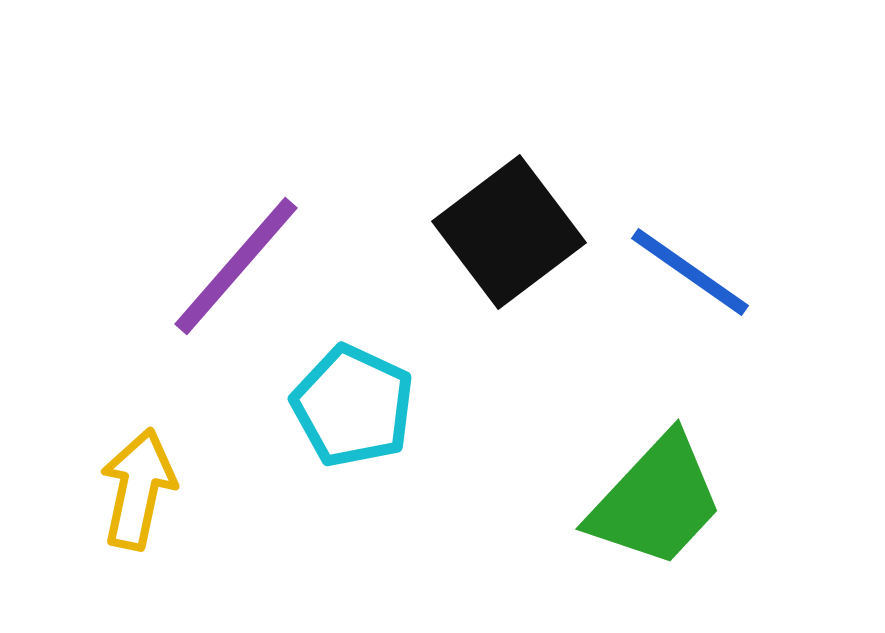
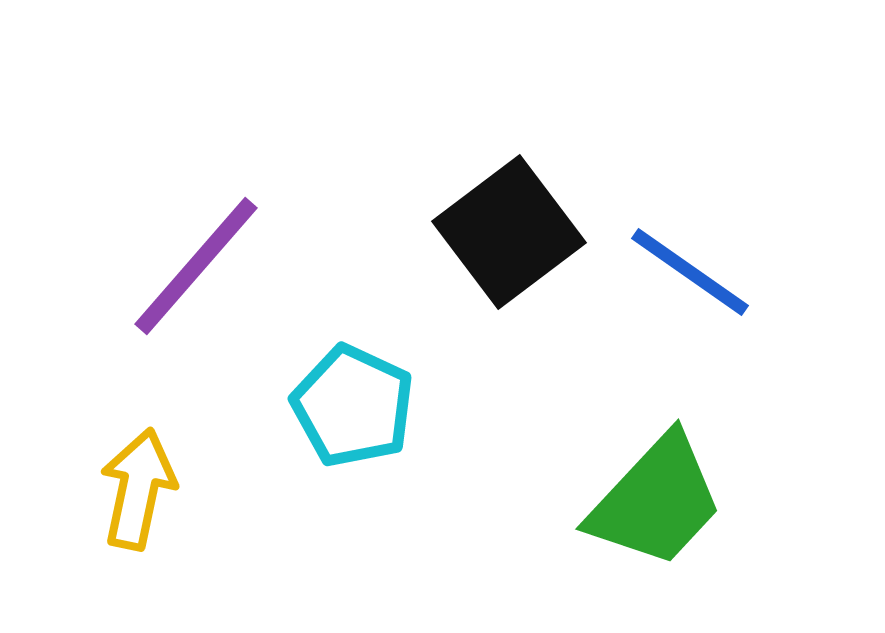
purple line: moved 40 px left
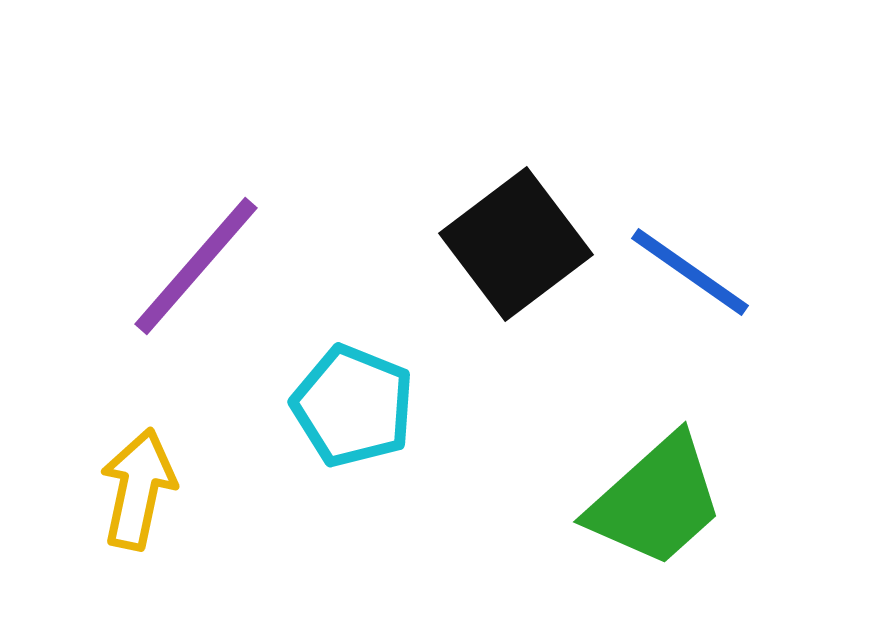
black square: moved 7 px right, 12 px down
cyan pentagon: rotated 3 degrees counterclockwise
green trapezoid: rotated 5 degrees clockwise
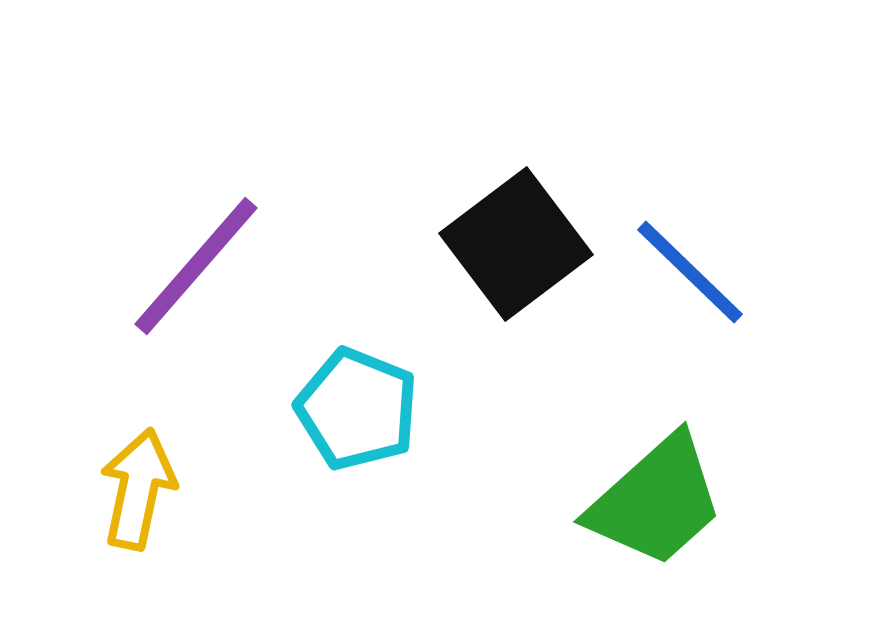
blue line: rotated 9 degrees clockwise
cyan pentagon: moved 4 px right, 3 px down
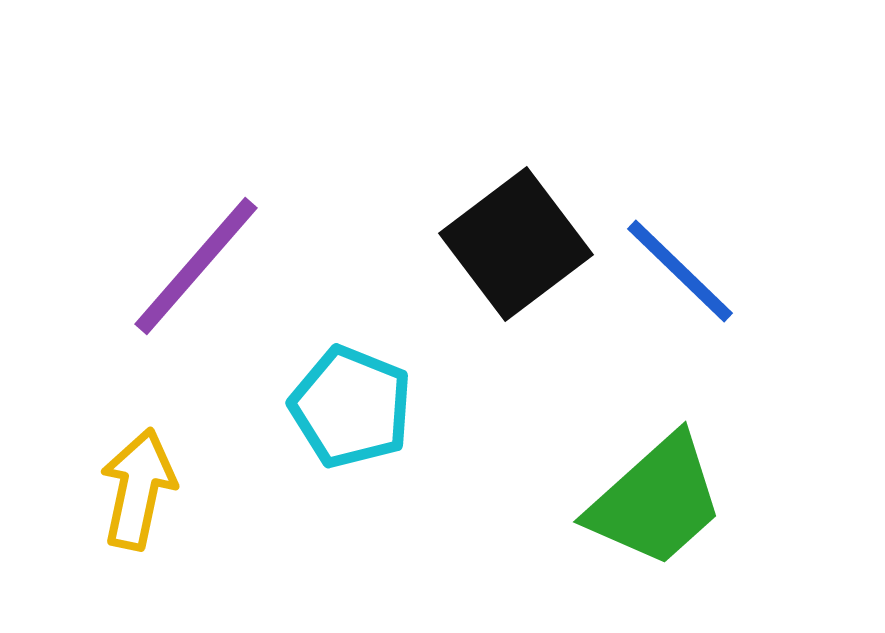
blue line: moved 10 px left, 1 px up
cyan pentagon: moved 6 px left, 2 px up
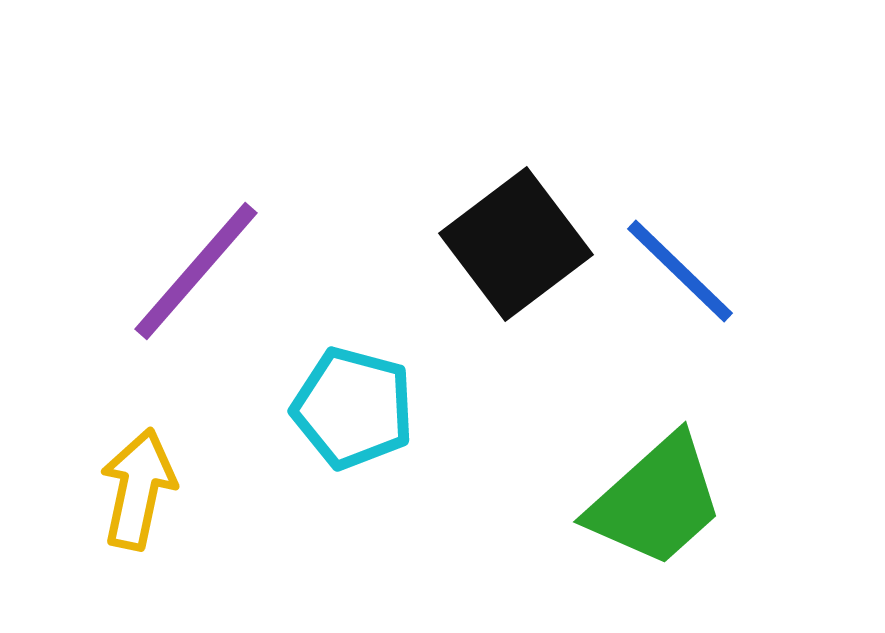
purple line: moved 5 px down
cyan pentagon: moved 2 px right, 1 px down; rotated 7 degrees counterclockwise
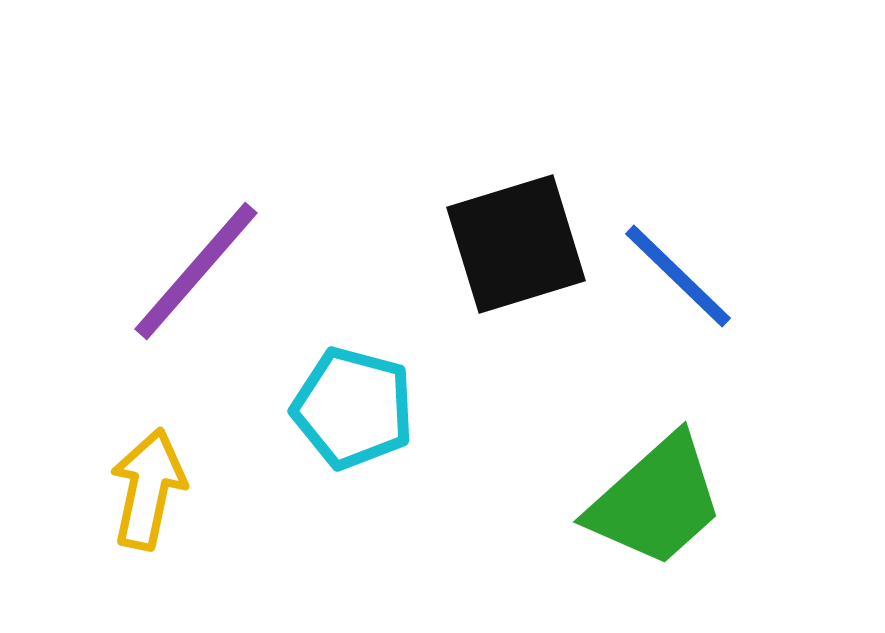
black square: rotated 20 degrees clockwise
blue line: moved 2 px left, 5 px down
yellow arrow: moved 10 px right
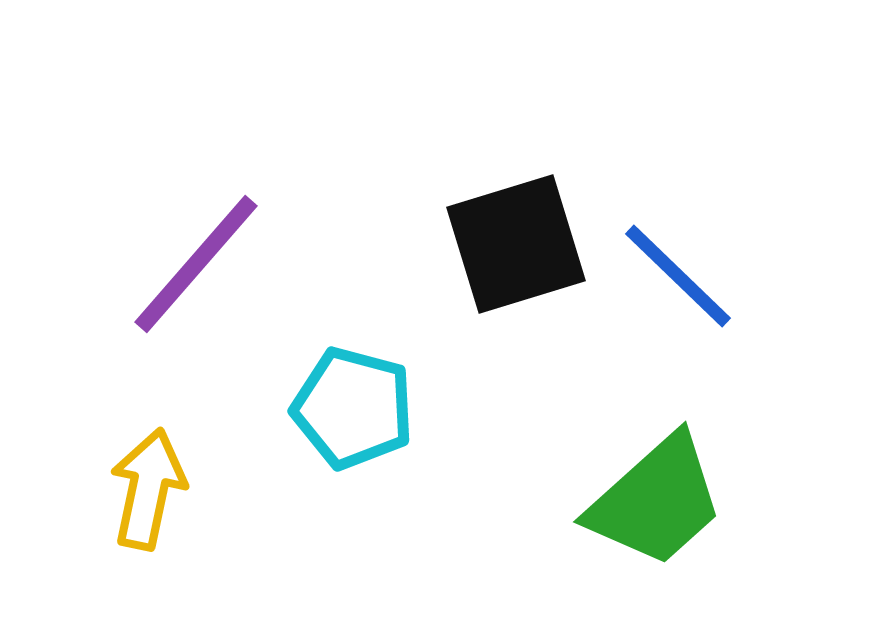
purple line: moved 7 px up
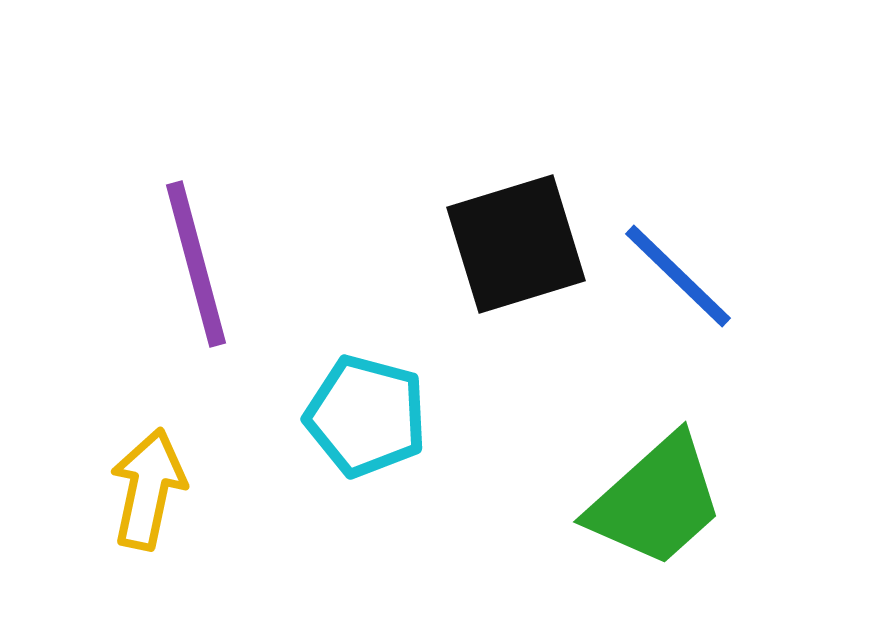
purple line: rotated 56 degrees counterclockwise
cyan pentagon: moved 13 px right, 8 px down
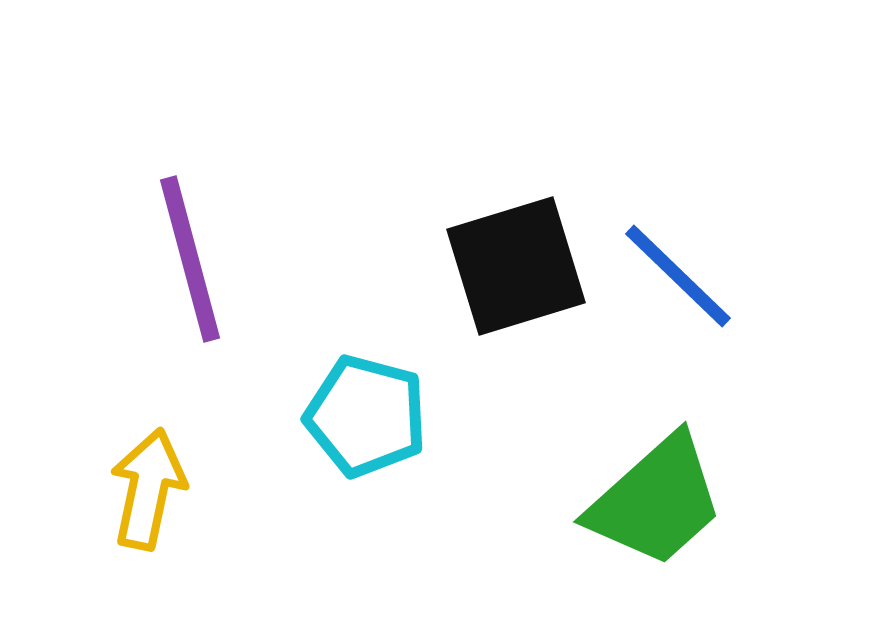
black square: moved 22 px down
purple line: moved 6 px left, 5 px up
